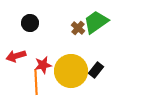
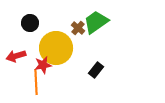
yellow circle: moved 15 px left, 23 px up
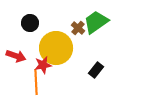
red arrow: rotated 144 degrees counterclockwise
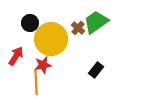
yellow circle: moved 5 px left, 9 px up
red arrow: rotated 78 degrees counterclockwise
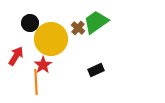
red star: rotated 24 degrees counterclockwise
black rectangle: rotated 28 degrees clockwise
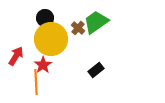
black circle: moved 15 px right, 5 px up
black rectangle: rotated 14 degrees counterclockwise
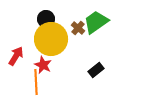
black circle: moved 1 px right, 1 px down
red star: rotated 12 degrees counterclockwise
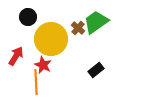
black circle: moved 18 px left, 2 px up
